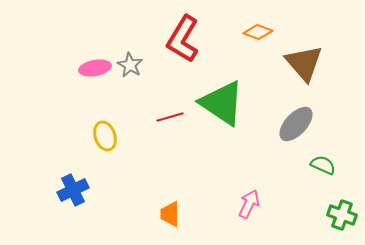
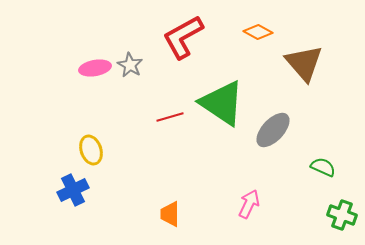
orange diamond: rotated 8 degrees clockwise
red L-shape: moved 2 px up; rotated 30 degrees clockwise
gray ellipse: moved 23 px left, 6 px down
yellow ellipse: moved 14 px left, 14 px down
green semicircle: moved 2 px down
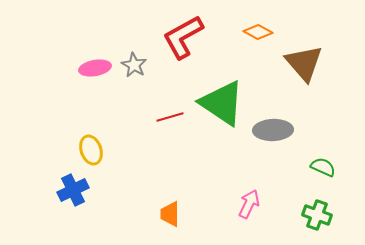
gray star: moved 4 px right
gray ellipse: rotated 45 degrees clockwise
green cross: moved 25 px left
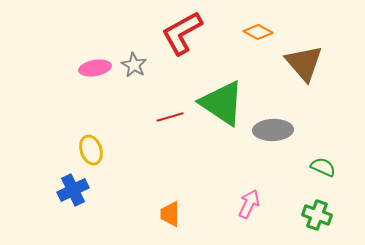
red L-shape: moved 1 px left, 4 px up
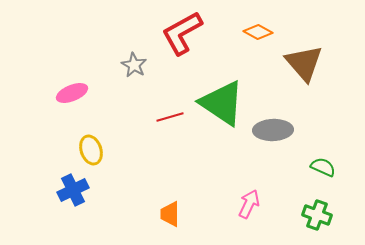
pink ellipse: moved 23 px left, 25 px down; rotated 12 degrees counterclockwise
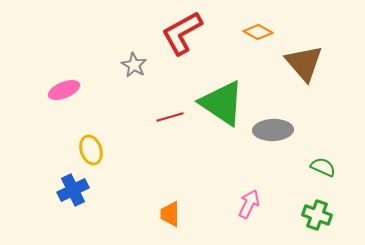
pink ellipse: moved 8 px left, 3 px up
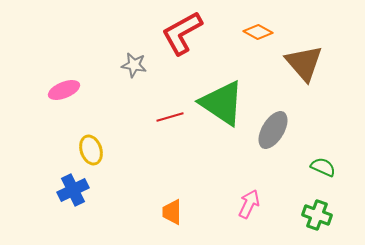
gray star: rotated 20 degrees counterclockwise
gray ellipse: rotated 57 degrees counterclockwise
orange trapezoid: moved 2 px right, 2 px up
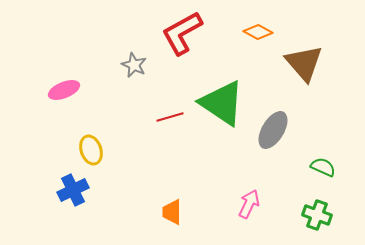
gray star: rotated 15 degrees clockwise
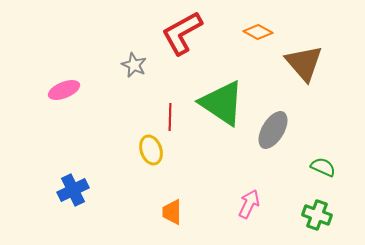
red line: rotated 72 degrees counterclockwise
yellow ellipse: moved 60 px right
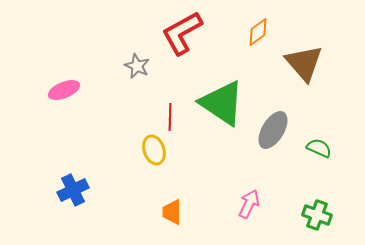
orange diamond: rotated 64 degrees counterclockwise
gray star: moved 3 px right, 1 px down
yellow ellipse: moved 3 px right
green semicircle: moved 4 px left, 19 px up
